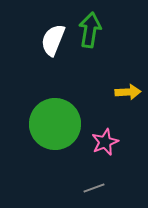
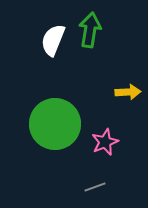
gray line: moved 1 px right, 1 px up
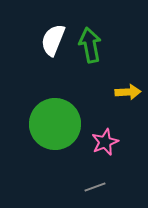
green arrow: moved 15 px down; rotated 20 degrees counterclockwise
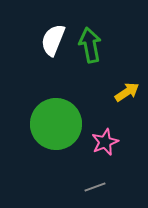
yellow arrow: moved 1 px left; rotated 30 degrees counterclockwise
green circle: moved 1 px right
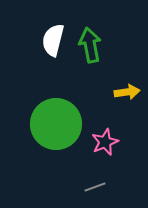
white semicircle: rotated 8 degrees counterclockwise
yellow arrow: rotated 25 degrees clockwise
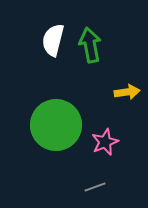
green circle: moved 1 px down
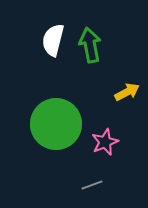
yellow arrow: rotated 20 degrees counterclockwise
green circle: moved 1 px up
gray line: moved 3 px left, 2 px up
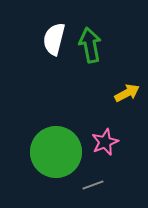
white semicircle: moved 1 px right, 1 px up
yellow arrow: moved 1 px down
green circle: moved 28 px down
gray line: moved 1 px right
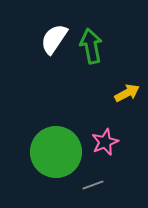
white semicircle: rotated 20 degrees clockwise
green arrow: moved 1 px right, 1 px down
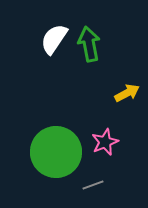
green arrow: moved 2 px left, 2 px up
